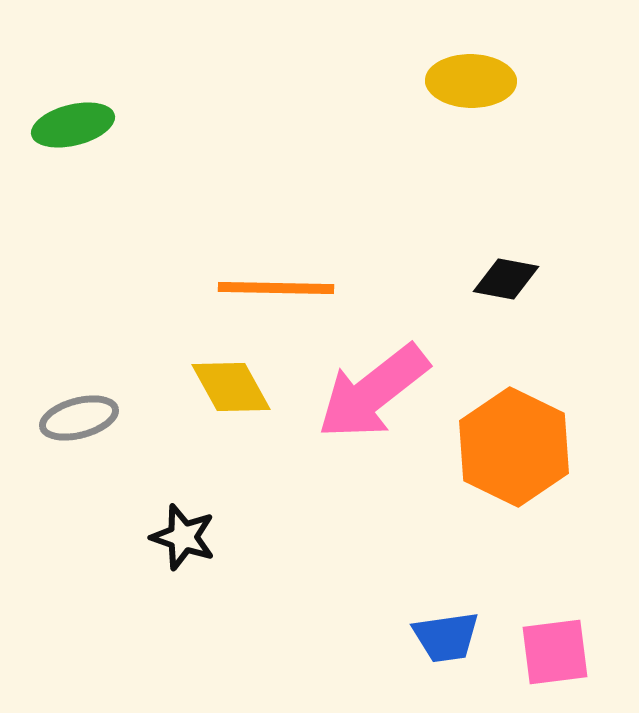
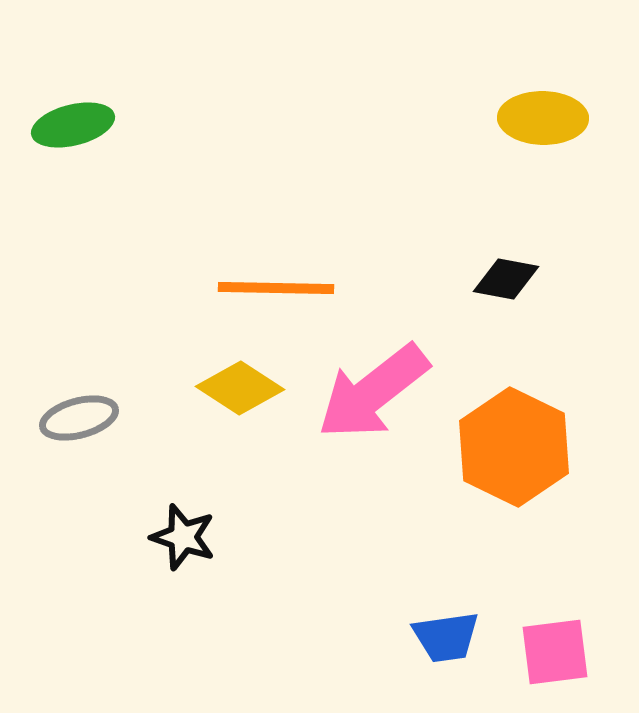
yellow ellipse: moved 72 px right, 37 px down
yellow diamond: moved 9 px right, 1 px down; rotated 28 degrees counterclockwise
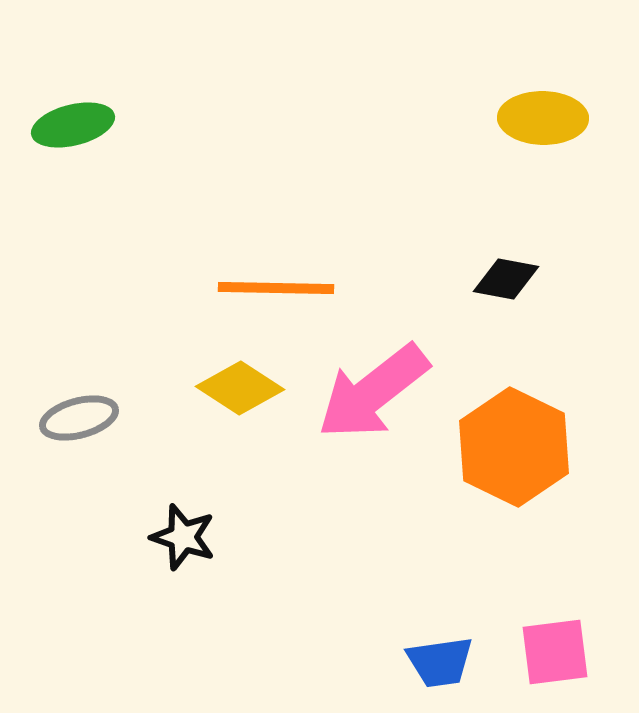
blue trapezoid: moved 6 px left, 25 px down
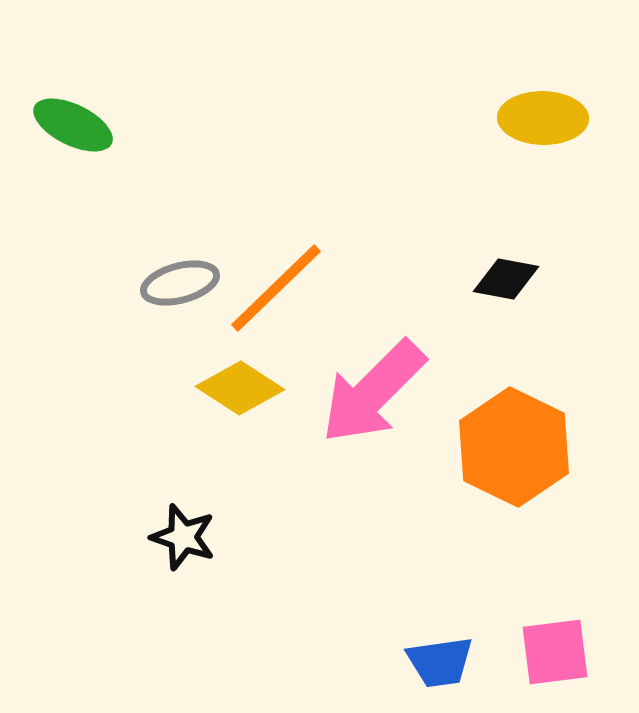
green ellipse: rotated 40 degrees clockwise
orange line: rotated 45 degrees counterclockwise
pink arrow: rotated 7 degrees counterclockwise
gray ellipse: moved 101 px right, 135 px up
